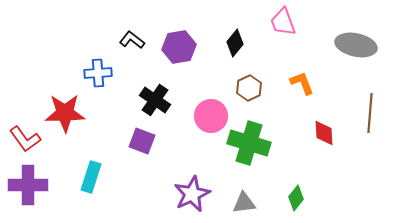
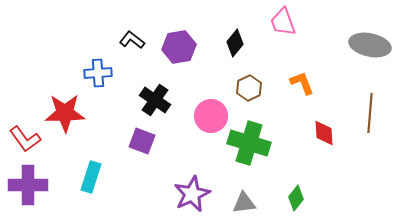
gray ellipse: moved 14 px right
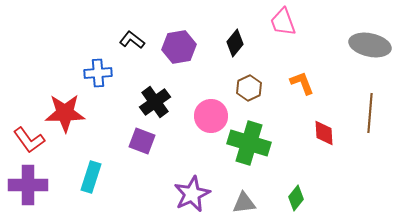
black cross: moved 2 px down; rotated 20 degrees clockwise
red L-shape: moved 4 px right, 1 px down
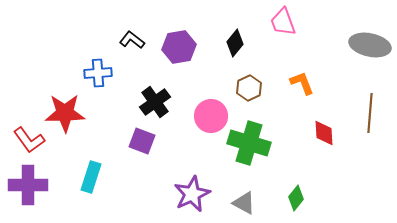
gray triangle: rotated 35 degrees clockwise
